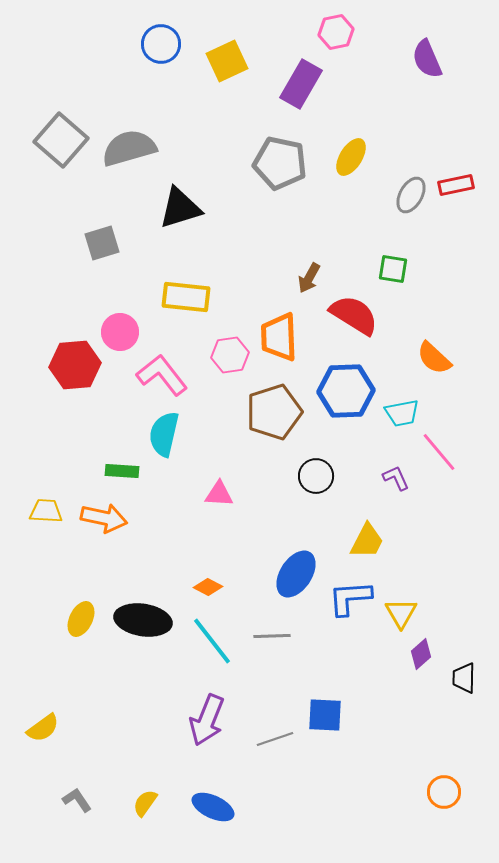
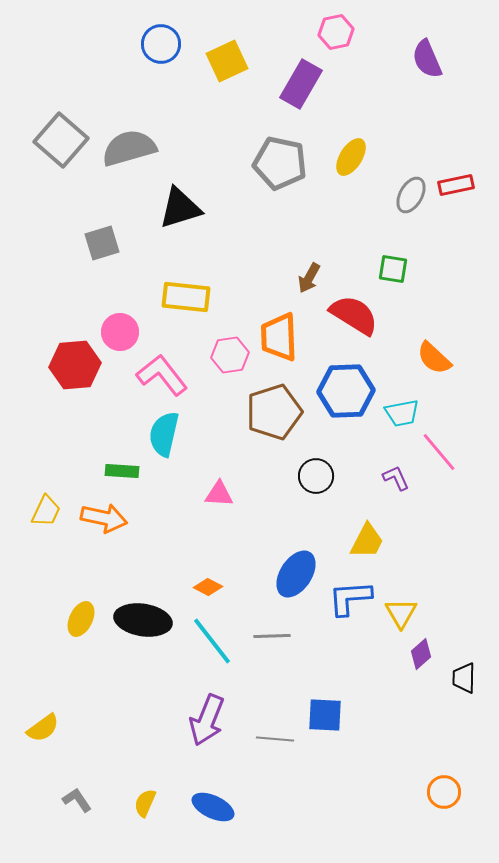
yellow trapezoid at (46, 511): rotated 112 degrees clockwise
gray line at (275, 739): rotated 24 degrees clockwise
yellow semicircle at (145, 803): rotated 12 degrees counterclockwise
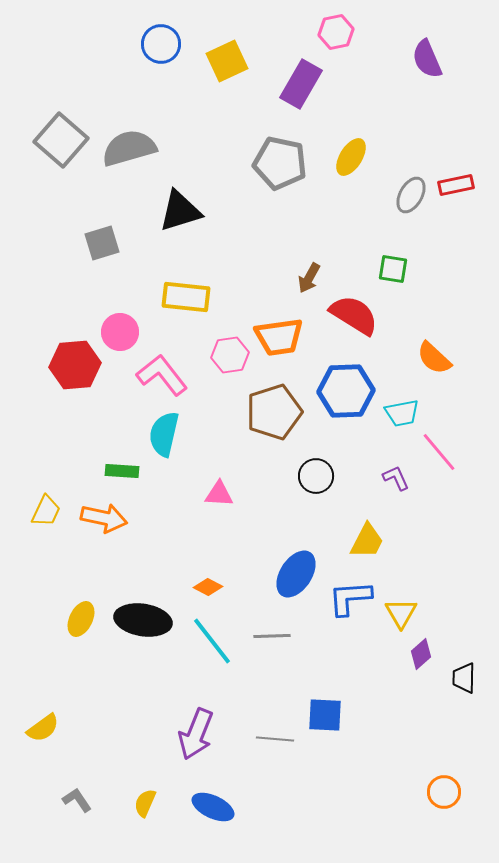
black triangle at (180, 208): moved 3 px down
orange trapezoid at (279, 337): rotated 96 degrees counterclockwise
purple arrow at (207, 720): moved 11 px left, 14 px down
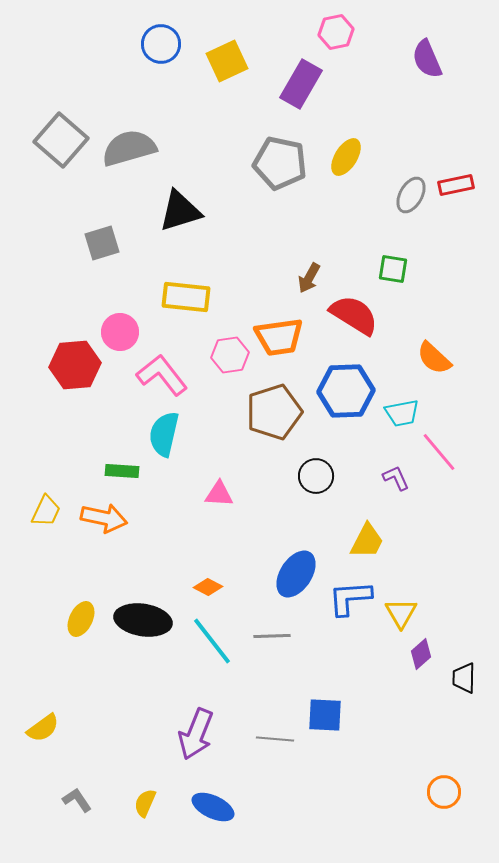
yellow ellipse at (351, 157): moved 5 px left
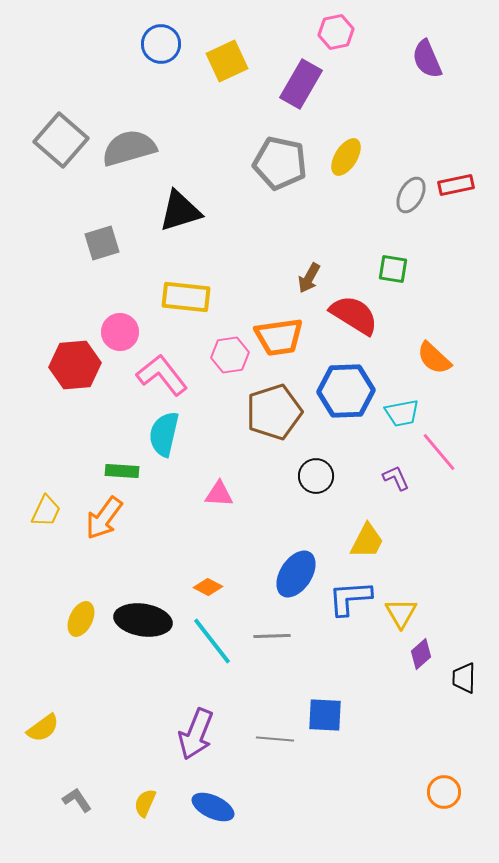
orange arrow at (104, 518): rotated 114 degrees clockwise
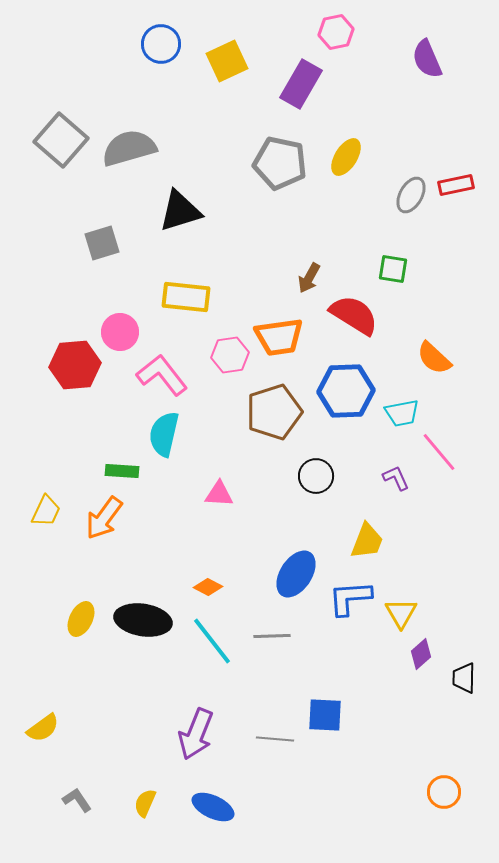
yellow trapezoid at (367, 541): rotated 6 degrees counterclockwise
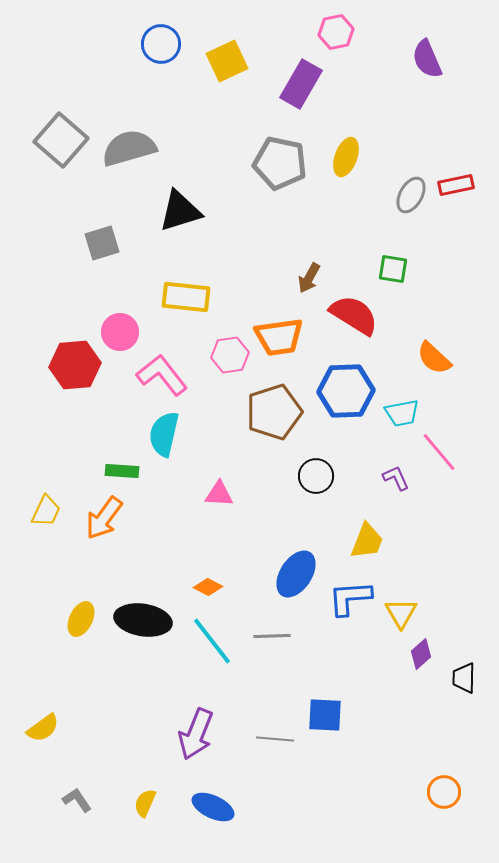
yellow ellipse at (346, 157): rotated 12 degrees counterclockwise
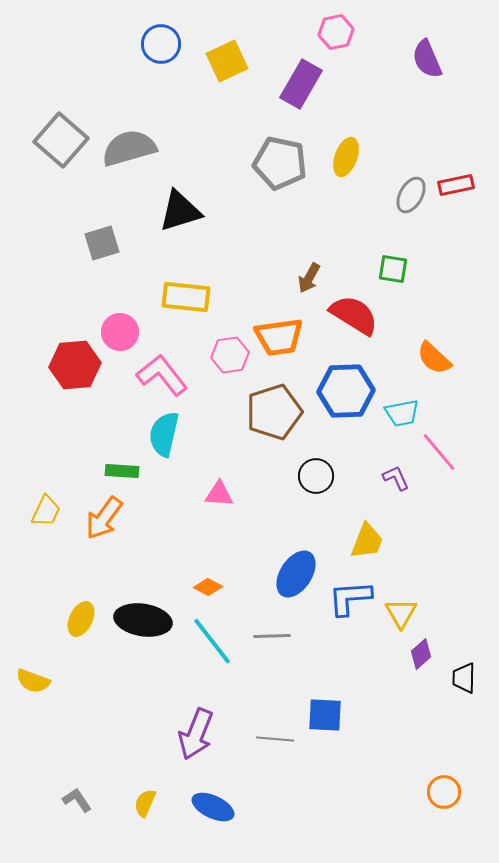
yellow semicircle at (43, 728): moved 10 px left, 47 px up; rotated 56 degrees clockwise
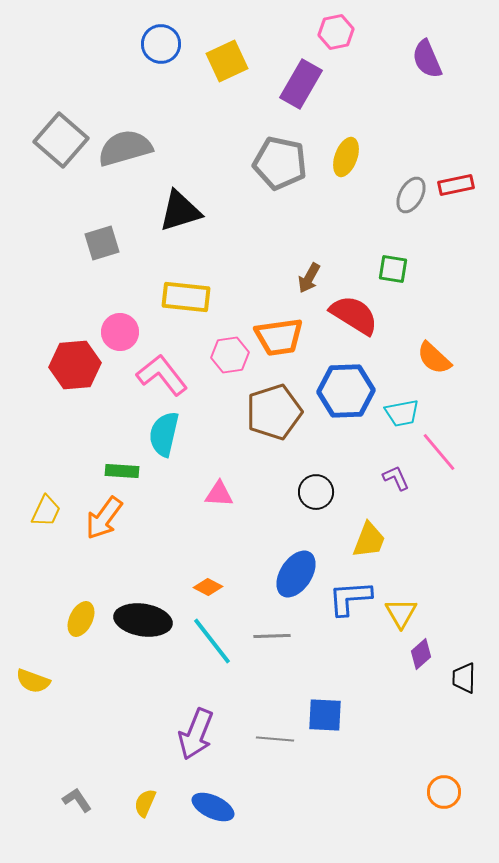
gray semicircle at (129, 148): moved 4 px left
black circle at (316, 476): moved 16 px down
yellow trapezoid at (367, 541): moved 2 px right, 1 px up
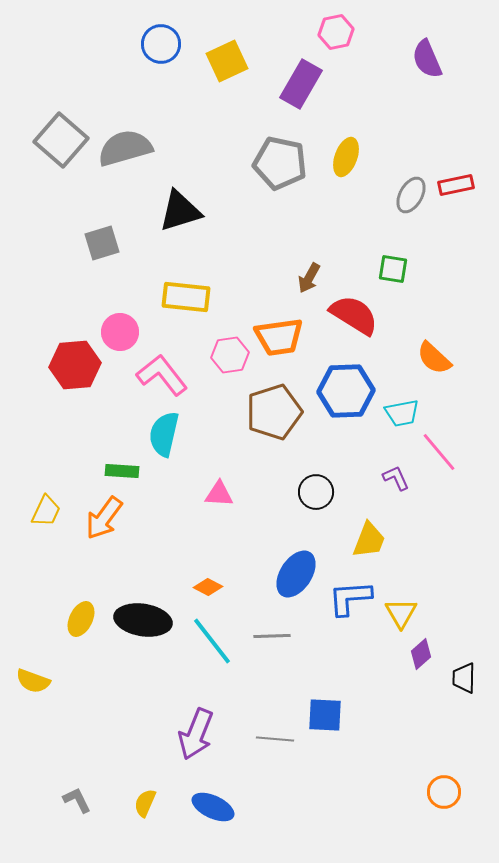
gray L-shape at (77, 800): rotated 8 degrees clockwise
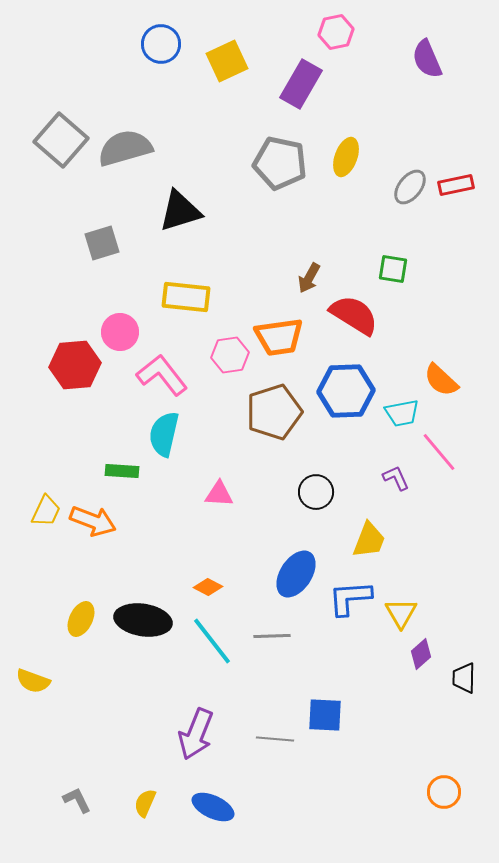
gray ellipse at (411, 195): moved 1 px left, 8 px up; rotated 9 degrees clockwise
orange semicircle at (434, 358): moved 7 px right, 22 px down
orange arrow at (104, 518): moved 11 px left, 3 px down; rotated 105 degrees counterclockwise
